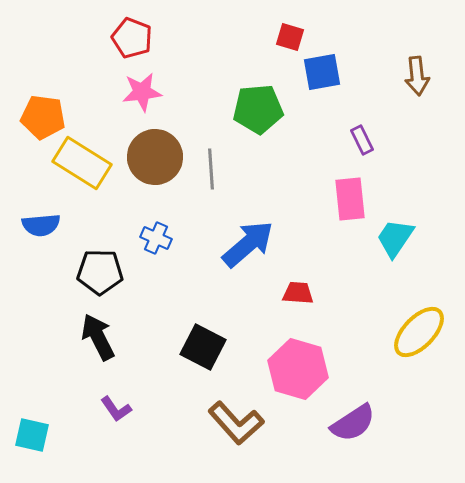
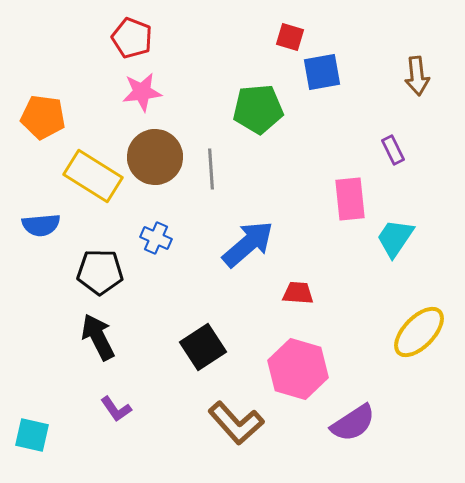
purple rectangle: moved 31 px right, 10 px down
yellow rectangle: moved 11 px right, 13 px down
black square: rotated 30 degrees clockwise
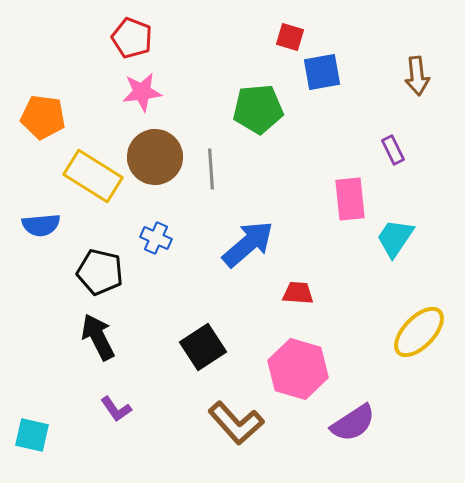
black pentagon: rotated 12 degrees clockwise
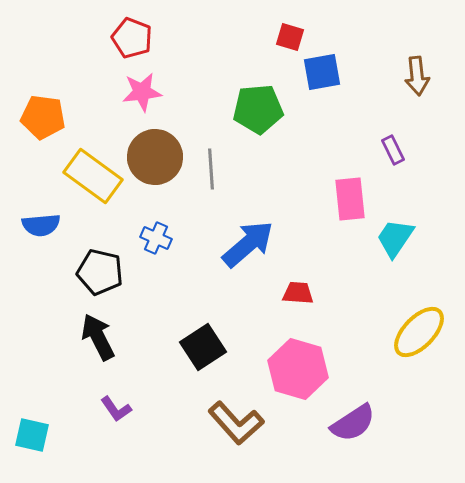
yellow rectangle: rotated 4 degrees clockwise
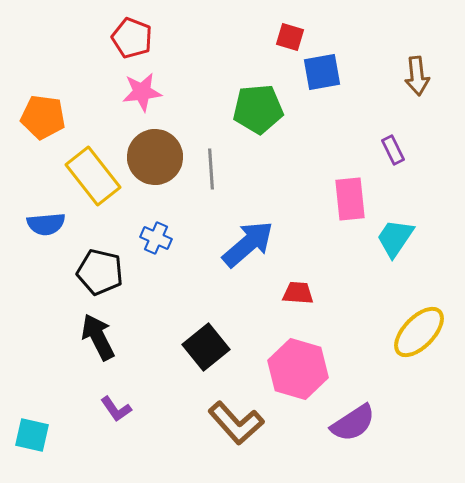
yellow rectangle: rotated 16 degrees clockwise
blue semicircle: moved 5 px right, 1 px up
black square: moved 3 px right; rotated 6 degrees counterclockwise
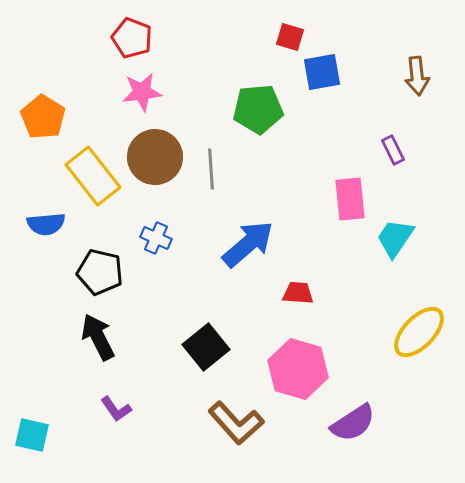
orange pentagon: rotated 24 degrees clockwise
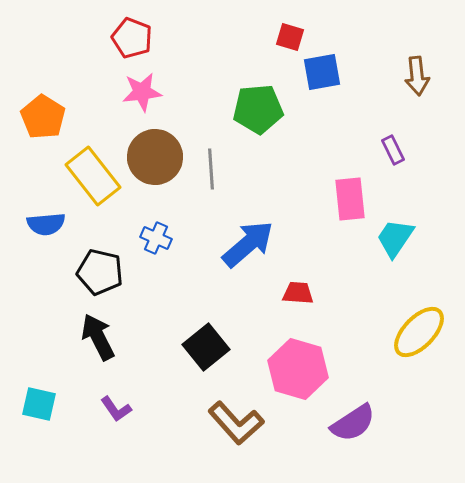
cyan square: moved 7 px right, 31 px up
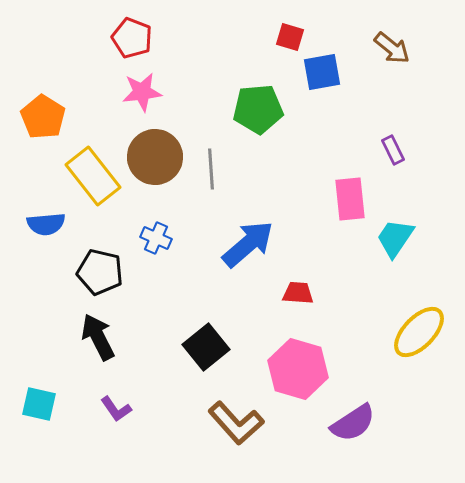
brown arrow: moved 25 px left, 28 px up; rotated 45 degrees counterclockwise
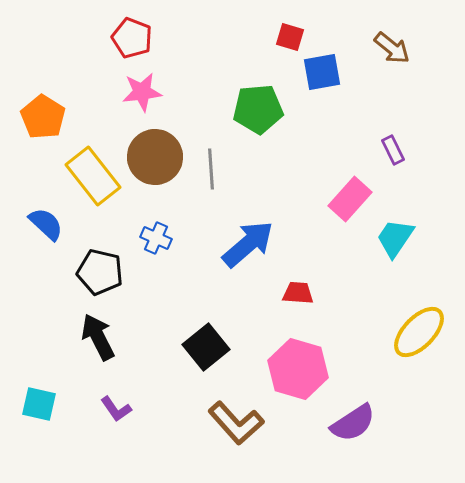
pink rectangle: rotated 48 degrees clockwise
blue semicircle: rotated 132 degrees counterclockwise
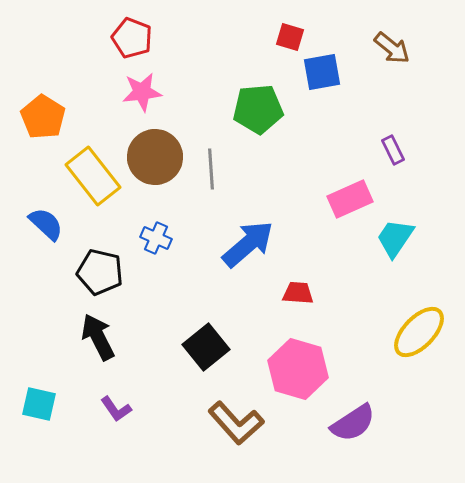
pink rectangle: rotated 24 degrees clockwise
